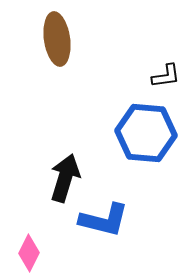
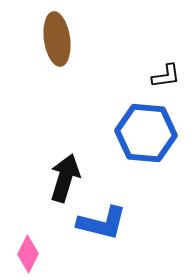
blue L-shape: moved 2 px left, 3 px down
pink diamond: moved 1 px left, 1 px down
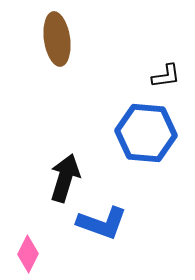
blue L-shape: rotated 6 degrees clockwise
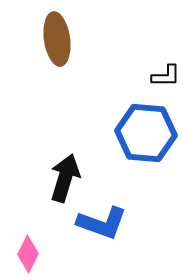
black L-shape: rotated 8 degrees clockwise
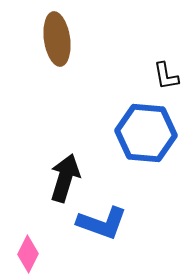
black L-shape: rotated 80 degrees clockwise
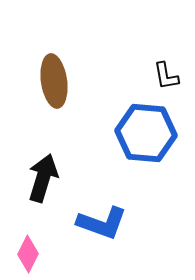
brown ellipse: moved 3 px left, 42 px down
black arrow: moved 22 px left
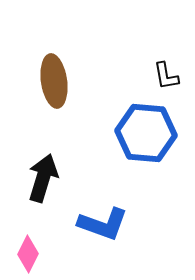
blue L-shape: moved 1 px right, 1 px down
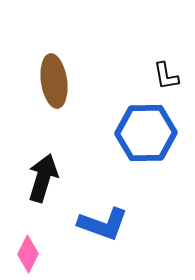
blue hexagon: rotated 6 degrees counterclockwise
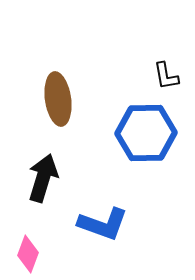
brown ellipse: moved 4 px right, 18 px down
pink diamond: rotated 6 degrees counterclockwise
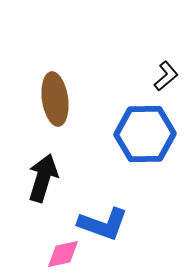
black L-shape: rotated 120 degrees counterclockwise
brown ellipse: moved 3 px left
blue hexagon: moved 1 px left, 1 px down
pink diamond: moved 35 px right; rotated 57 degrees clockwise
